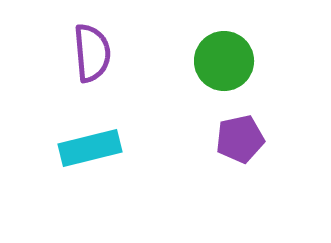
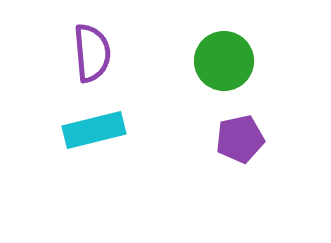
cyan rectangle: moved 4 px right, 18 px up
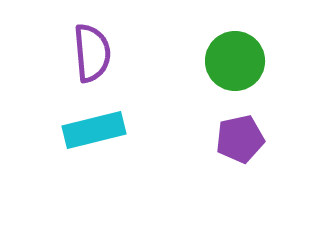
green circle: moved 11 px right
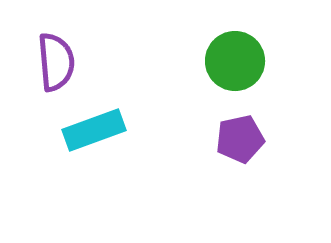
purple semicircle: moved 36 px left, 9 px down
cyan rectangle: rotated 6 degrees counterclockwise
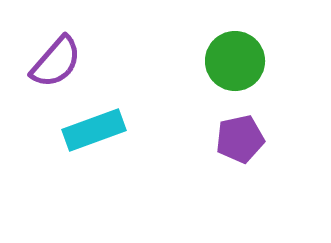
purple semicircle: rotated 46 degrees clockwise
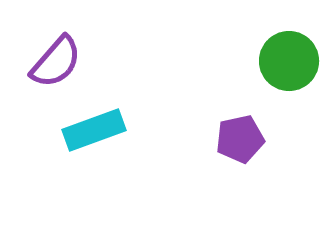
green circle: moved 54 px right
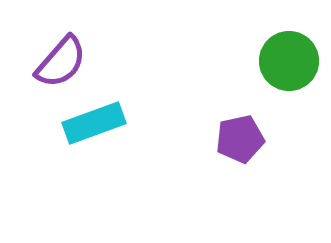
purple semicircle: moved 5 px right
cyan rectangle: moved 7 px up
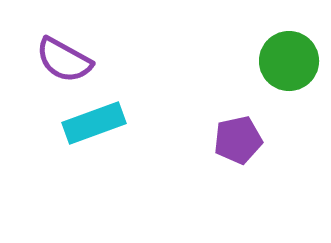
purple semicircle: moved 3 px right, 2 px up; rotated 78 degrees clockwise
purple pentagon: moved 2 px left, 1 px down
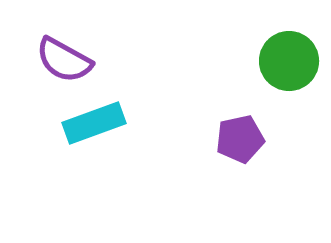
purple pentagon: moved 2 px right, 1 px up
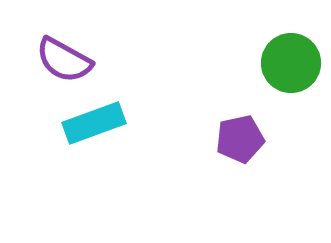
green circle: moved 2 px right, 2 px down
